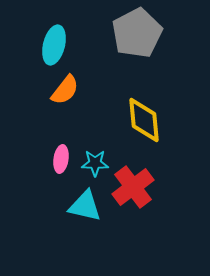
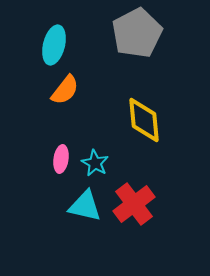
cyan star: rotated 28 degrees clockwise
red cross: moved 1 px right, 17 px down
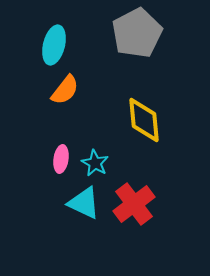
cyan triangle: moved 1 px left, 3 px up; rotated 12 degrees clockwise
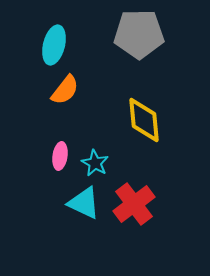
gray pentagon: moved 2 px right, 1 px down; rotated 27 degrees clockwise
pink ellipse: moved 1 px left, 3 px up
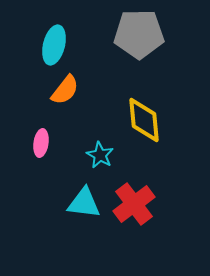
pink ellipse: moved 19 px left, 13 px up
cyan star: moved 5 px right, 8 px up
cyan triangle: rotated 18 degrees counterclockwise
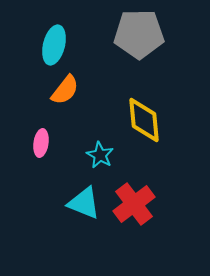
cyan triangle: rotated 15 degrees clockwise
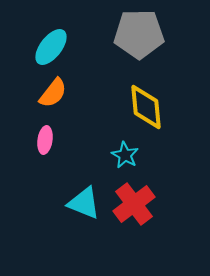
cyan ellipse: moved 3 px left, 2 px down; rotated 24 degrees clockwise
orange semicircle: moved 12 px left, 3 px down
yellow diamond: moved 2 px right, 13 px up
pink ellipse: moved 4 px right, 3 px up
cyan star: moved 25 px right
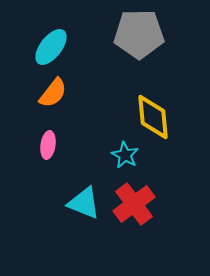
yellow diamond: moved 7 px right, 10 px down
pink ellipse: moved 3 px right, 5 px down
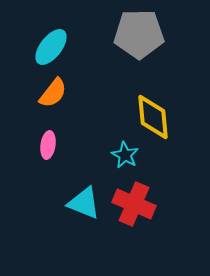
red cross: rotated 30 degrees counterclockwise
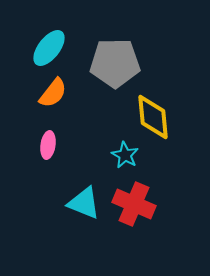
gray pentagon: moved 24 px left, 29 px down
cyan ellipse: moved 2 px left, 1 px down
